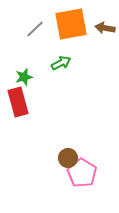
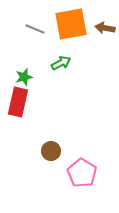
gray line: rotated 66 degrees clockwise
red rectangle: rotated 28 degrees clockwise
brown circle: moved 17 px left, 7 px up
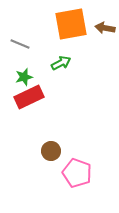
gray line: moved 15 px left, 15 px down
red rectangle: moved 11 px right, 5 px up; rotated 52 degrees clockwise
pink pentagon: moved 5 px left; rotated 12 degrees counterclockwise
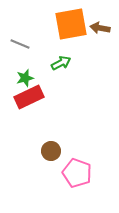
brown arrow: moved 5 px left
green star: moved 1 px right, 1 px down
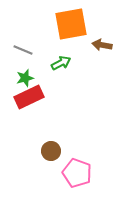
brown arrow: moved 2 px right, 17 px down
gray line: moved 3 px right, 6 px down
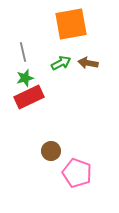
brown arrow: moved 14 px left, 18 px down
gray line: moved 2 px down; rotated 54 degrees clockwise
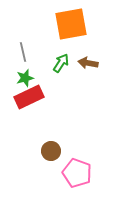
green arrow: rotated 30 degrees counterclockwise
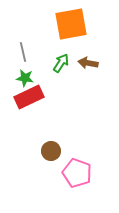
green star: rotated 24 degrees clockwise
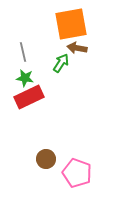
brown arrow: moved 11 px left, 15 px up
brown circle: moved 5 px left, 8 px down
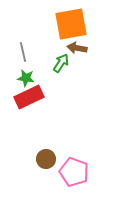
green star: moved 1 px right
pink pentagon: moved 3 px left, 1 px up
